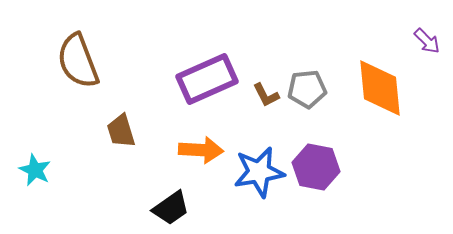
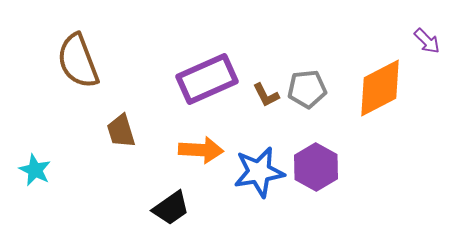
orange diamond: rotated 68 degrees clockwise
purple hexagon: rotated 18 degrees clockwise
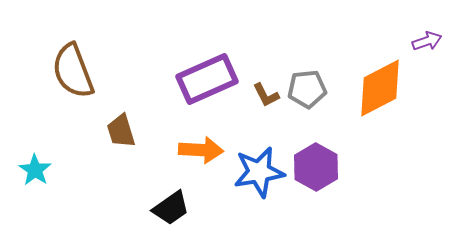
purple arrow: rotated 64 degrees counterclockwise
brown semicircle: moved 5 px left, 10 px down
cyan star: rotated 8 degrees clockwise
